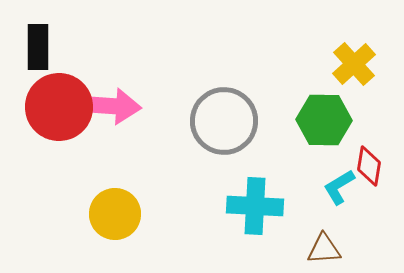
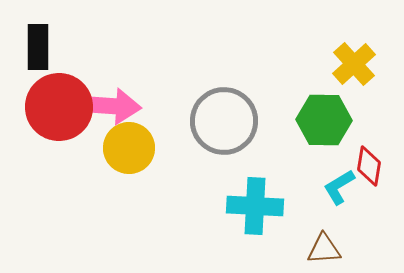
yellow circle: moved 14 px right, 66 px up
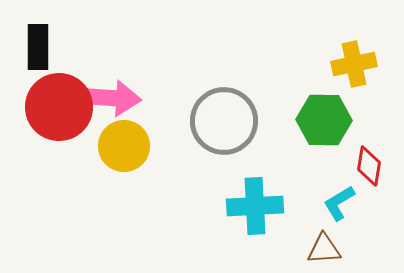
yellow cross: rotated 30 degrees clockwise
pink arrow: moved 8 px up
yellow circle: moved 5 px left, 2 px up
cyan L-shape: moved 16 px down
cyan cross: rotated 6 degrees counterclockwise
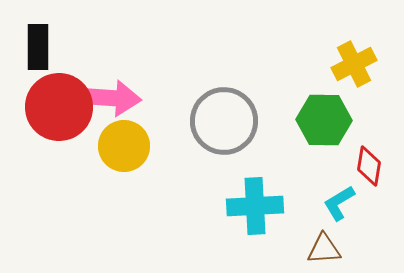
yellow cross: rotated 15 degrees counterclockwise
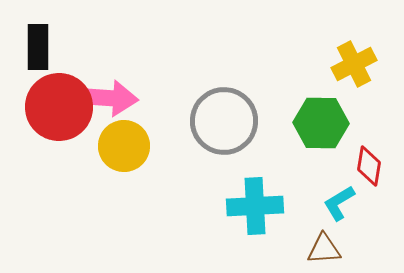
pink arrow: moved 3 px left
green hexagon: moved 3 px left, 3 px down
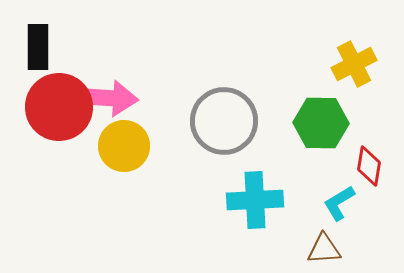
cyan cross: moved 6 px up
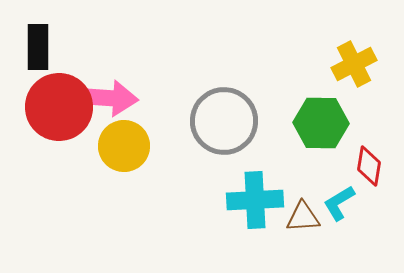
brown triangle: moved 21 px left, 32 px up
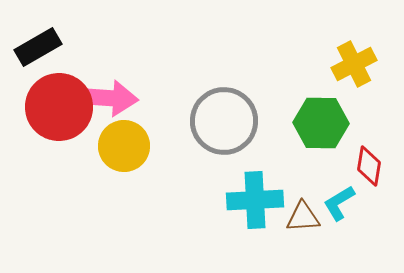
black rectangle: rotated 60 degrees clockwise
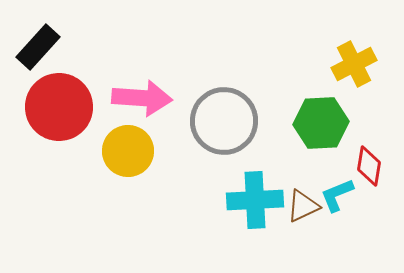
black rectangle: rotated 18 degrees counterclockwise
pink arrow: moved 34 px right
green hexagon: rotated 4 degrees counterclockwise
yellow circle: moved 4 px right, 5 px down
cyan L-shape: moved 2 px left, 8 px up; rotated 9 degrees clockwise
brown triangle: moved 11 px up; rotated 21 degrees counterclockwise
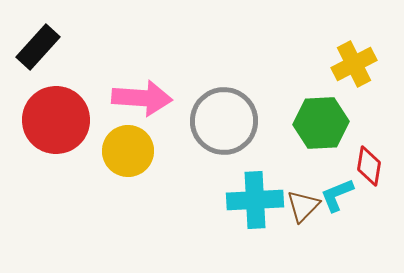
red circle: moved 3 px left, 13 px down
brown triangle: rotated 21 degrees counterclockwise
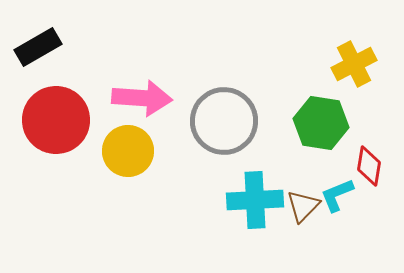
black rectangle: rotated 18 degrees clockwise
green hexagon: rotated 12 degrees clockwise
